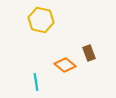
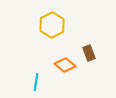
yellow hexagon: moved 11 px right, 5 px down; rotated 20 degrees clockwise
cyan line: rotated 18 degrees clockwise
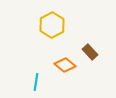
brown rectangle: moved 1 px right, 1 px up; rotated 21 degrees counterclockwise
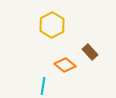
cyan line: moved 7 px right, 4 px down
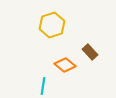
yellow hexagon: rotated 10 degrees clockwise
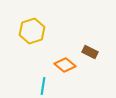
yellow hexagon: moved 20 px left, 6 px down
brown rectangle: rotated 21 degrees counterclockwise
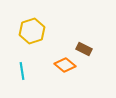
brown rectangle: moved 6 px left, 3 px up
cyan line: moved 21 px left, 15 px up; rotated 18 degrees counterclockwise
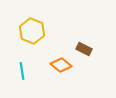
yellow hexagon: rotated 20 degrees counterclockwise
orange diamond: moved 4 px left
